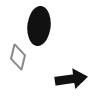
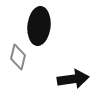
black arrow: moved 2 px right
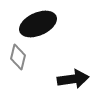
black ellipse: moved 1 px left, 2 px up; rotated 60 degrees clockwise
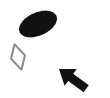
black arrow: rotated 136 degrees counterclockwise
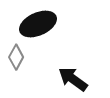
gray diamond: moved 2 px left; rotated 15 degrees clockwise
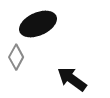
black arrow: moved 1 px left
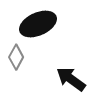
black arrow: moved 1 px left
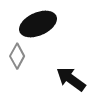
gray diamond: moved 1 px right, 1 px up
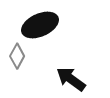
black ellipse: moved 2 px right, 1 px down
